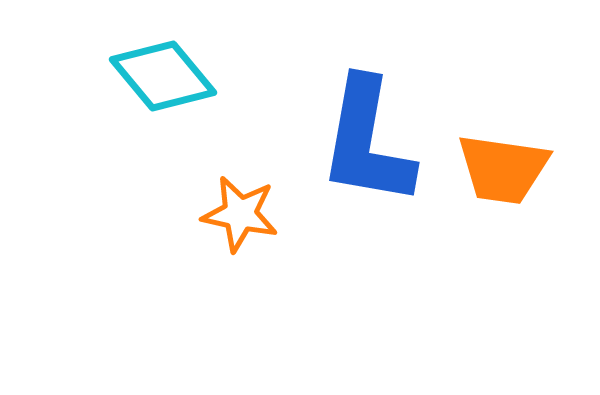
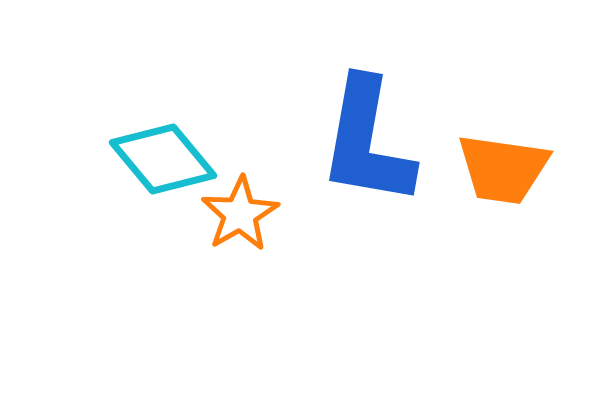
cyan diamond: moved 83 px down
orange star: rotated 30 degrees clockwise
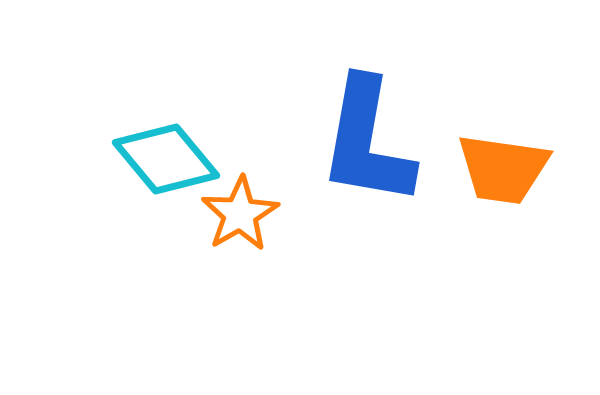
cyan diamond: moved 3 px right
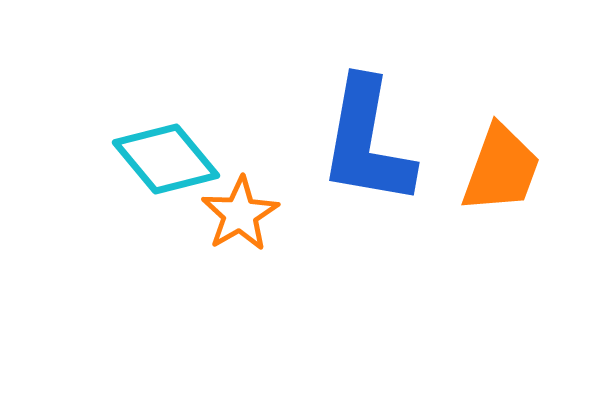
orange trapezoid: moved 2 px left; rotated 78 degrees counterclockwise
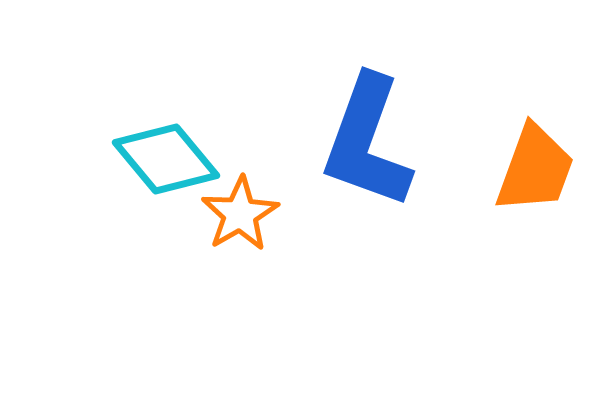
blue L-shape: rotated 10 degrees clockwise
orange trapezoid: moved 34 px right
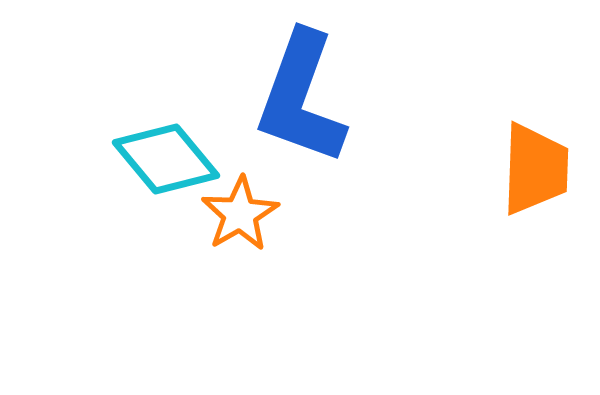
blue L-shape: moved 66 px left, 44 px up
orange trapezoid: rotated 18 degrees counterclockwise
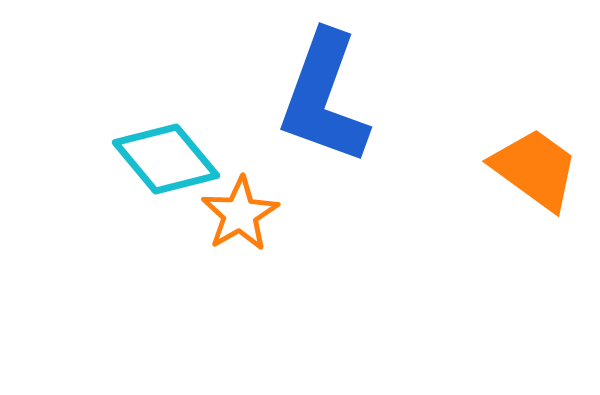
blue L-shape: moved 23 px right
orange trapezoid: rotated 56 degrees counterclockwise
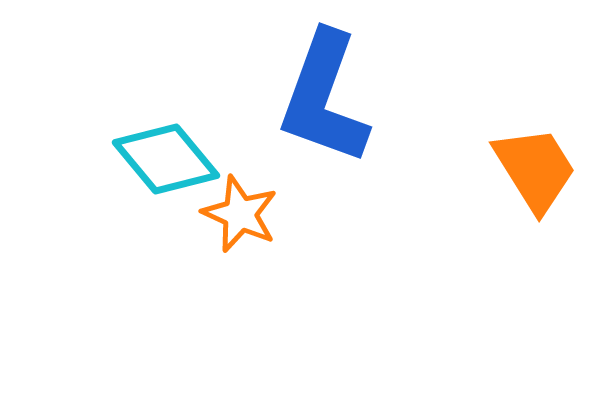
orange trapezoid: rotated 22 degrees clockwise
orange star: rotated 18 degrees counterclockwise
